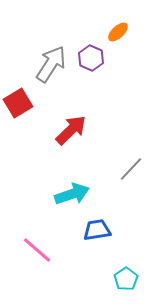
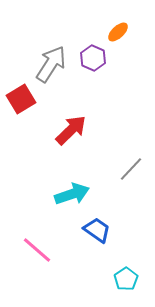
purple hexagon: moved 2 px right
red square: moved 3 px right, 4 px up
blue trapezoid: rotated 44 degrees clockwise
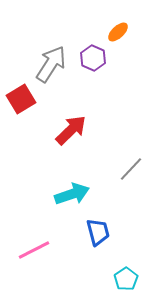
blue trapezoid: moved 1 px right, 2 px down; rotated 40 degrees clockwise
pink line: moved 3 px left; rotated 68 degrees counterclockwise
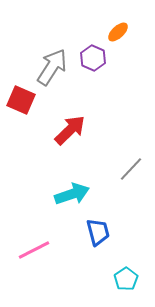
gray arrow: moved 1 px right, 3 px down
red square: moved 1 px down; rotated 36 degrees counterclockwise
red arrow: moved 1 px left
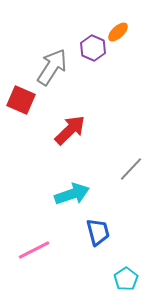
purple hexagon: moved 10 px up
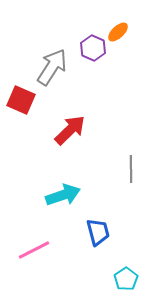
gray line: rotated 44 degrees counterclockwise
cyan arrow: moved 9 px left, 1 px down
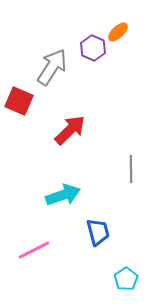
red square: moved 2 px left, 1 px down
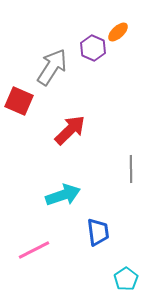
blue trapezoid: rotated 8 degrees clockwise
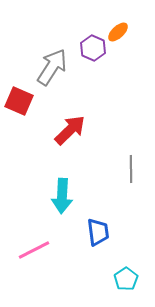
cyan arrow: moved 1 px left, 1 px down; rotated 112 degrees clockwise
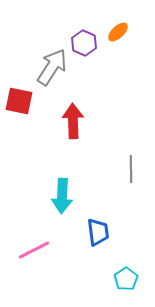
purple hexagon: moved 9 px left, 5 px up
red square: rotated 12 degrees counterclockwise
red arrow: moved 3 px right, 9 px up; rotated 48 degrees counterclockwise
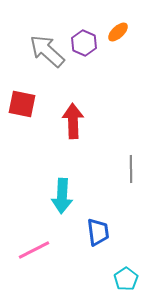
gray arrow: moved 5 px left, 16 px up; rotated 81 degrees counterclockwise
red square: moved 3 px right, 3 px down
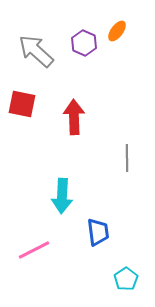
orange ellipse: moved 1 px left, 1 px up; rotated 10 degrees counterclockwise
gray arrow: moved 11 px left
red arrow: moved 1 px right, 4 px up
gray line: moved 4 px left, 11 px up
